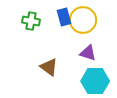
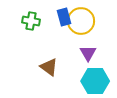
yellow circle: moved 2 px left, 1 px down
purple triangle: rotated 42 degrees clockwise
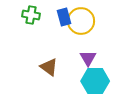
green cross: moved 6 px up
purple triangle: moved 5 px down
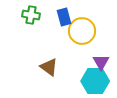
yellow circle: moved 1 px right, 10 px down
purple triangle: moved 13 px right, 4 px down
